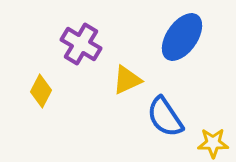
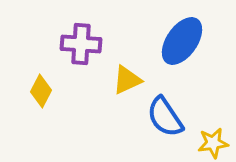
blue ellipse: moved 4 px down
purple cross: rotated 27 degrees counterclockwise
yellow star: rotated 8 degrees counterclockwise
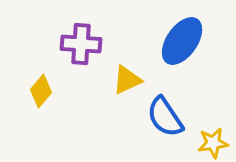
yellow diamond: rotated 12 degrees clockwise
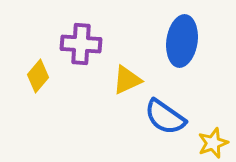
blue ellipse: rotated 27 degrees counterclockwise
yellow diamond: moved 3 px left, 15 px up
blue semicircle: rotated 21 degrees counterclockwise
yellow star: rotated 12 degrees counterclockwise
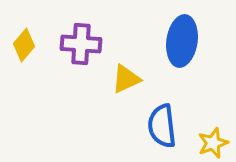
yellow diamond: moved 14 px left, 31 px up
yellow triangle: moved 1 px left, 1 px up
blue semicircle: moved 3 px left, 9 px down; rotated 48 degrees clockwise
